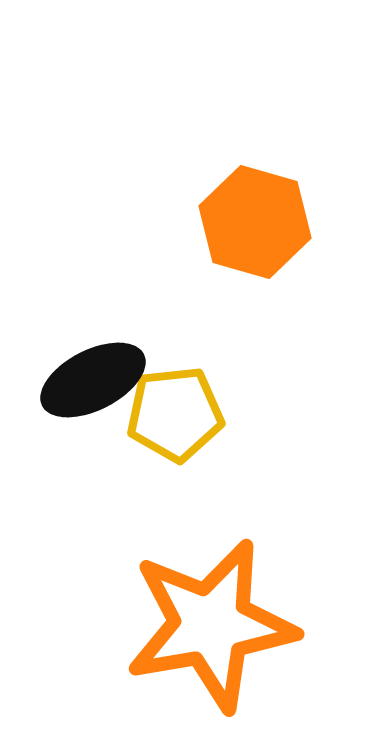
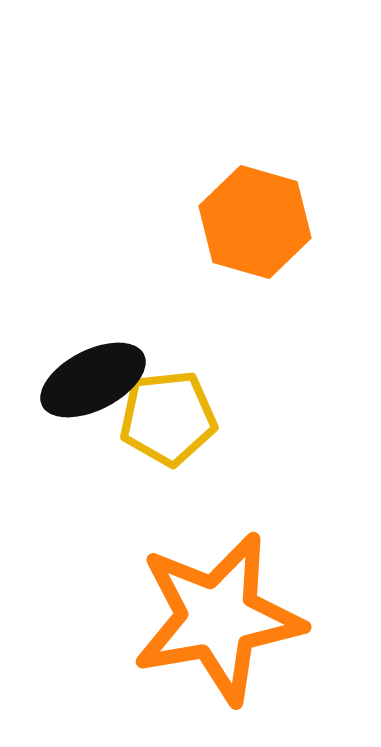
yellow pentagon: moved 7 px left, 4 px down
orange star: moved 7 px right, 7 px up
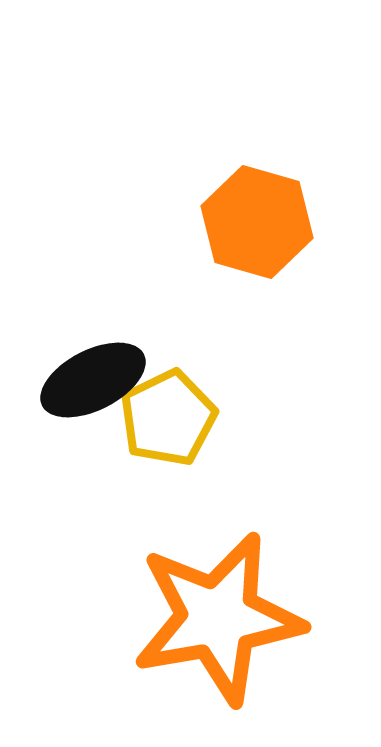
orange hexagon: moved 2 px right
yellow pentagon: rotated 20 degrees counterclockwise
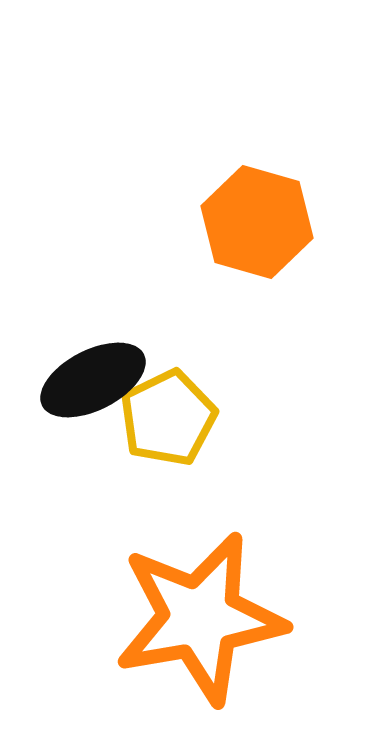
orange star: moved 18 px left
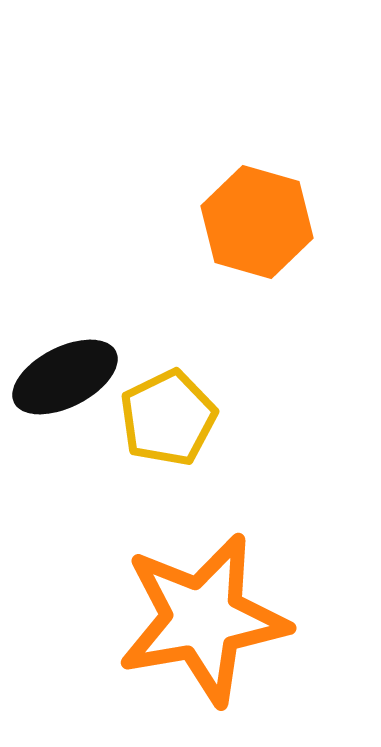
black ellipse: moved 28 px left, 3 px up
orange star: moved 3 px right, 1 px down
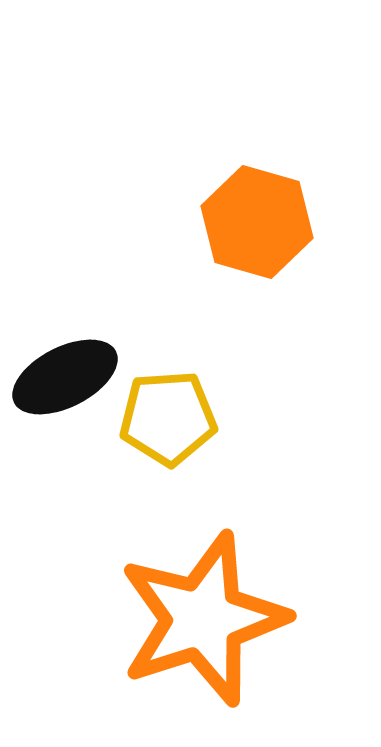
yellow pentagon: rotated 22 degrees clockwise
orange star: rotated 8 degrees counterclockwise
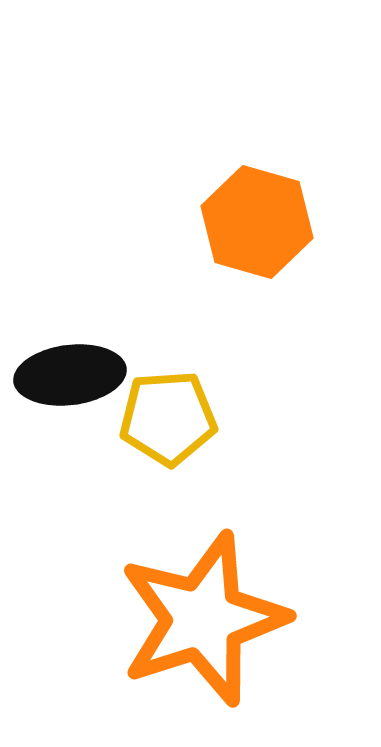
black ellipse: moved 5 px right, 2 px up; rotated 20 degrees clockwise
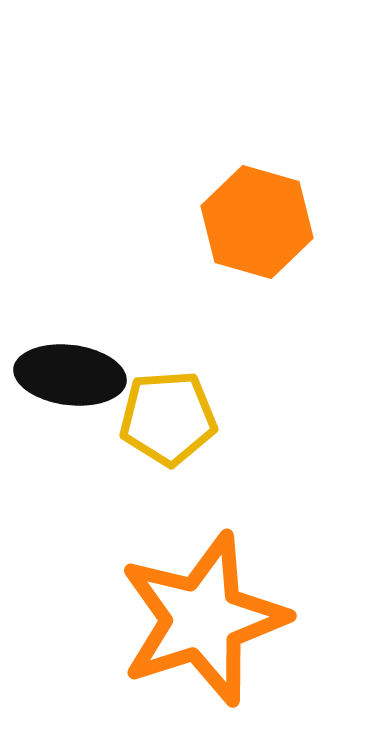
black ellipse: rotated 14 degrees clockwise
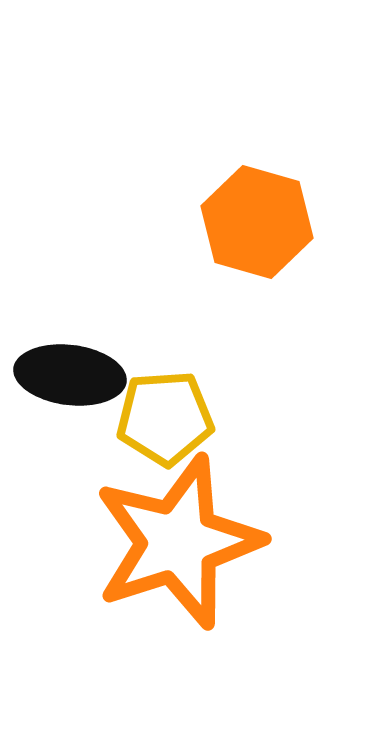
yellow pentagon: moved 3 px left
orange star: moved 25 px left, 77 px up
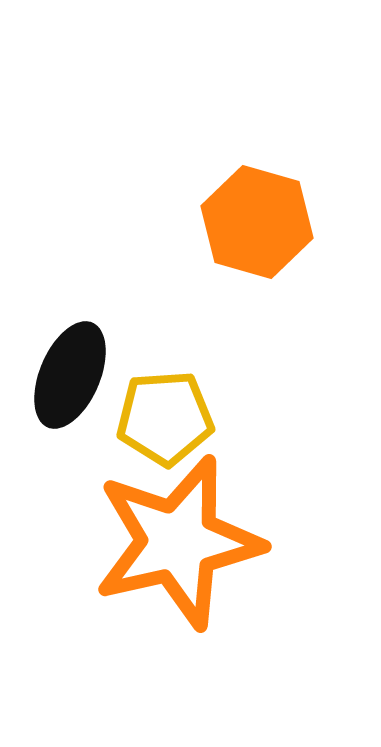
black ellipse: rotated 74 degrees counterclockwise
orange star: rotated 5 degrees clockwise
